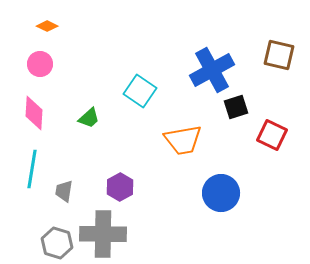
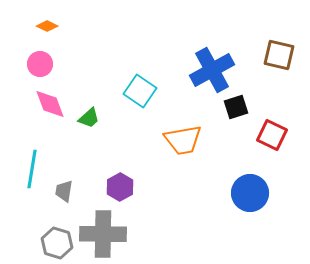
pink diamond: moved 16 px right, 9 px up; rotated 24 degrees counterclockwise
blue circle: moved 29 px right
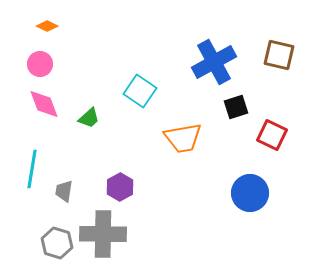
blue cross: moved 2 px right, 8 px up
pink diamond: moved 6 px left
orange trapezoid: moved 2 px up
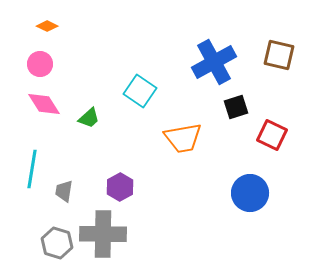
pink diamond: rotated 12 degrees counterclockwise
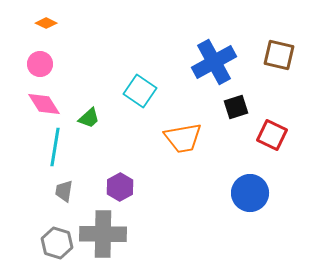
orange diamond: moved 1 px left, 3 px up
cyan line: moved 23 px right, 22 px up
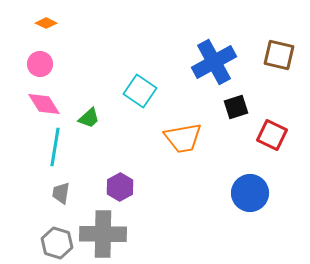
gray trapezoid: moved 3 px left, 2 px down
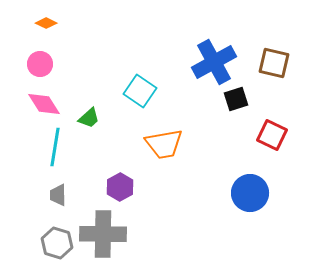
brown square: moved 5 px left, 8 px down
black square: moved 8 px up
orange trapezoid: moved 19 px left, 6 px down
gray trapezoid: moved 3 px left, 2 px down; rotated 10 degrees counterclockwise
